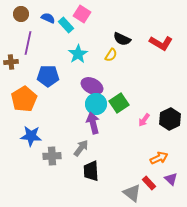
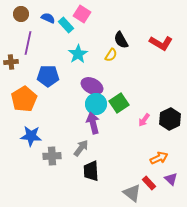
black semicircle: moved 1 px left, 1 px down; rotated 36 degrees clockwise
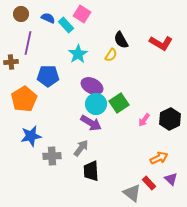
purple arrow: moved 2 px left; rotated 135 degrees clockwise
blue star: rotated 15 degrees counterclockwise
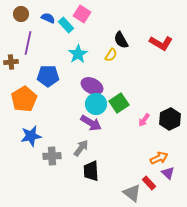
purple triangle: moved 3 px left, 6 px up
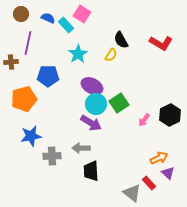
orange pentagon: rotated 15 degrees clockwise
black hexagon: moved 4 px up
gray arrow: rotated 126 degrees counterclockwise
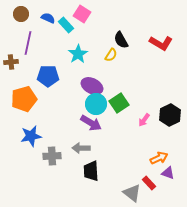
purple triangle: rotated 24 degrees counterclockwise
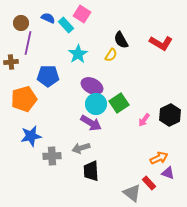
brown circle: moved 9 px down
gray arrow: rotated 18 degrees counterclockwise
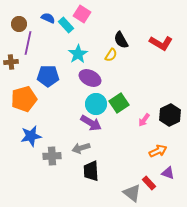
brown circle: moved 2 px left, 1 px down
purple ellipse: moved 2 px left, 8 px up
orange arrow: moved 1 px left, 7 px up
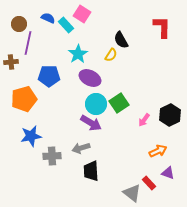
red L-shape: moved 1 px right, 16 px up; rotated 120 degrees counterclockwise
blue pentagon: moved 1 px right
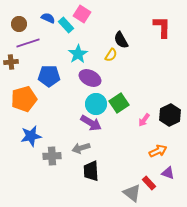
purple line: rotated 60 degrees clockwise
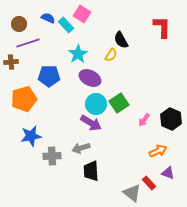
black hexagon: moved 1 px right, 4 px down; rotated 10 degrees counterclockwise
